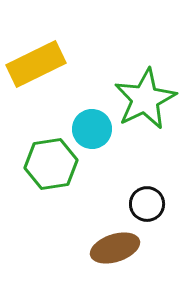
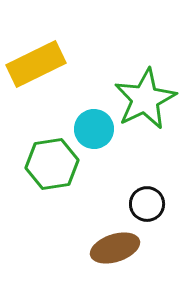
cyan circle: moved 2 px right
green hexagon: moved 1 px right
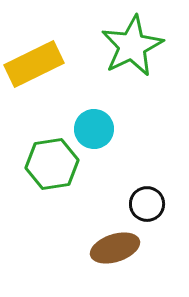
yellow rectangle: moved 2 px left
green star: moved 13 px left, 53 px up
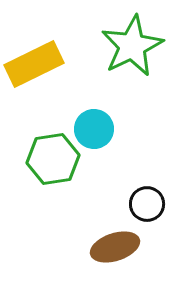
green hexagon: moved 1 px right, 5 px up
brown ellipse: moved 1 px up
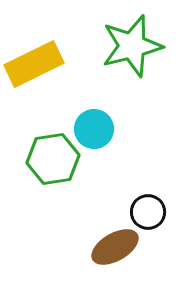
green star: rotated 12 degrees clockwise
black circle: moved 1 px right, 8 px down
brown ellipse: rotated 12 degrees counterclockwise
